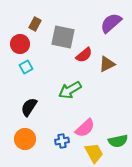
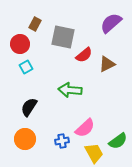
green arrow: rotated 35 degrees clockwise
green semicircle: rotated 24 degrees counterclockwise
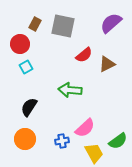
gray square: moved 11 px up
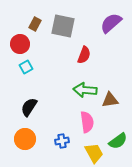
red semicircle: rotated 30 degrees counterclockwise
brown triangle: moved 3 px right, 36 px down; rotated 18 degrees clockwise
green arrow: moved 15 px right
pink semicircle: moved 2 px right, 6 px up; rotated 55 degrees counterclockwise
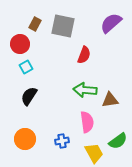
black semicircle: moved 11 px up
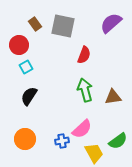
brown rectangle: rotated 64 degrees counterclockwise
red circle: moved 1 px left, 1 px down
green arrow: rotated 70 degrees clockwise
brown triangle: moved 3 px right, 3 px up
pink semicircle: moved 5 px left, 7 px down; rotated 55 degrees clockwise
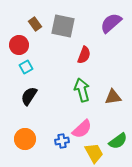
green arrow: moved 3 px left
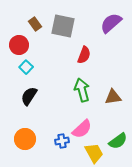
cyan square: rotated 16 degrees counterclockwise
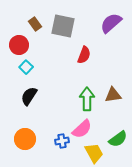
green arrow: moved 5 px right, 9 px down; rotated 15 degrees clockwise
brown triangle: moved 2 px up
green semicircle: moved 2 px up
